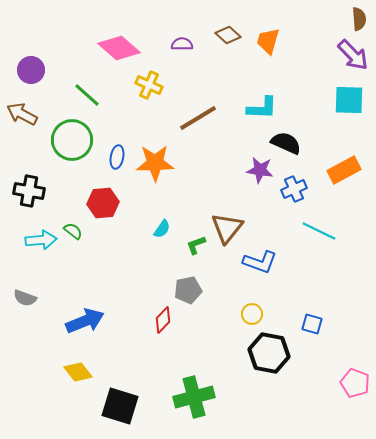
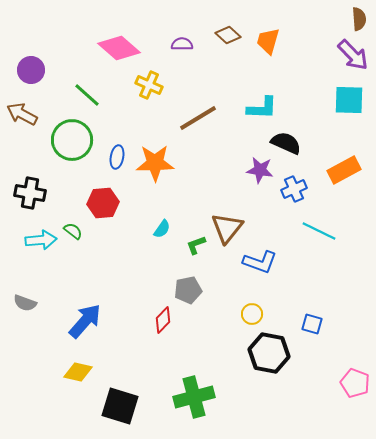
black cross: moved 1 px right, 2 px down
gray semicircle: moved 5 px down
blue arrow: rotated 27 degrees counterclockwise
yellow diamond: rotated 40 degrees counterclockwise
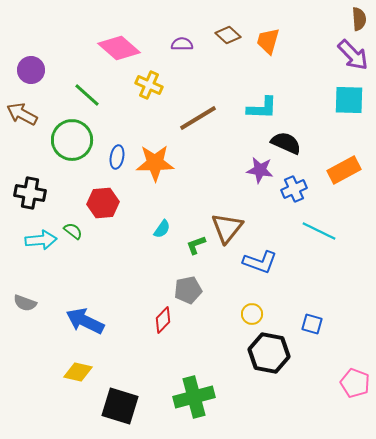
blue arrow: rotated 105 degrees counterclockwise
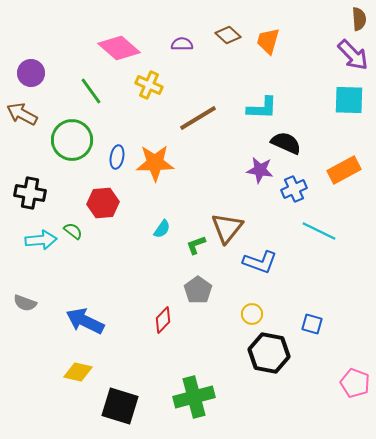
purple circle: moved 3 px down
green line: moved 4 px right, 4 px up; rotated 12 degrees clockwise
gray pentagon: moved 10 px right; rotated 24 degrees counterclockwise
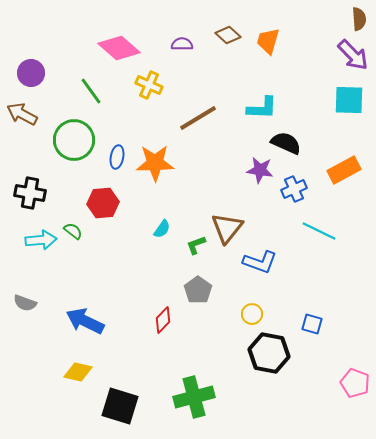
green circle: moved 2 px right
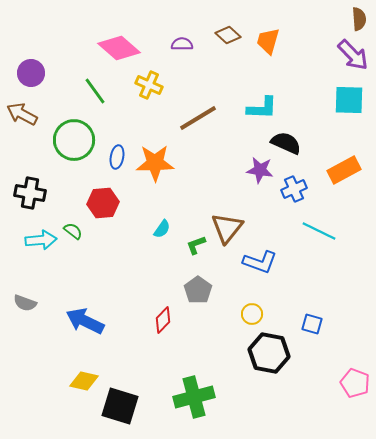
green line: moved 4 px right
yellow diamond: moved 6 px right, 9 px down
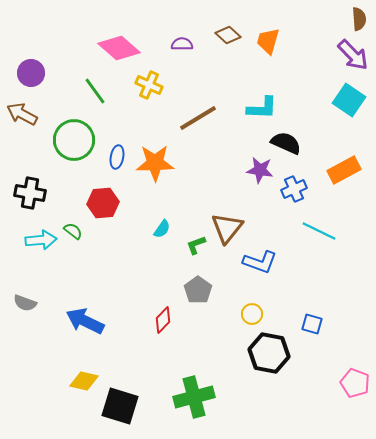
cyan square: rotated 32 degrees clockwise
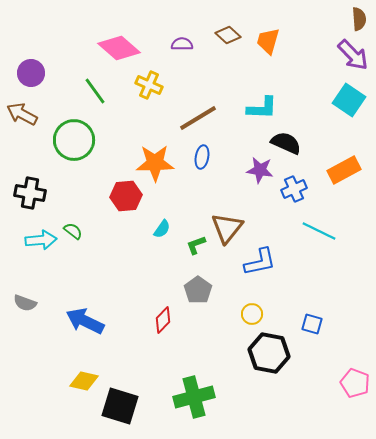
blue ellipse: moved 85 px right
red hexagon: moved 23 px right, 7 px up
blue L-shape: rotated 32 degrees counterclockwise
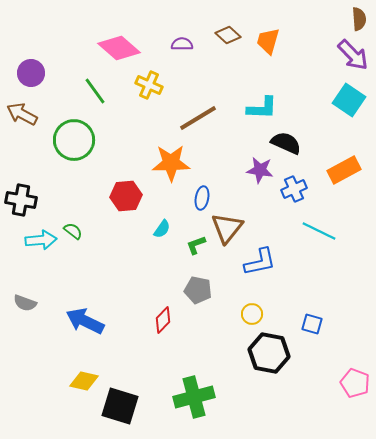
blue ellipse: moved 41 px down
orange star: moved 16 px right
black cross: moved 9 px left, 7 px down
gray pentagon: rotated 24 degrees counterclockwise
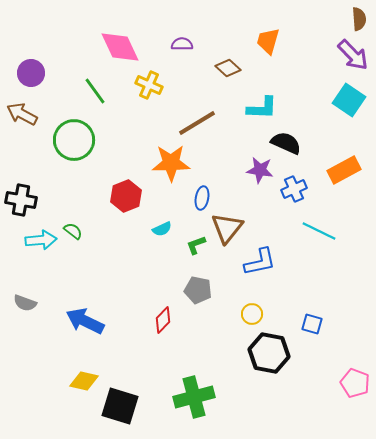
brown diamond: moved 33 px down
pink diamond: moved 1 px right, 1 px up; rotated 24 degrees clockwise
brown line: moved 1 px left, 5 px down
red hexagon: rotated 16 degrees counterclockwise
cyan semicircle: rotated 30 degrees clockwise
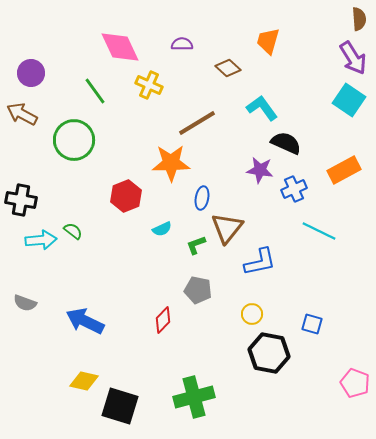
purple arrow: moved 3 px down; rotated 12 degrees clockwise
cyan L-shape: rotated 128 degrees counterclockwise
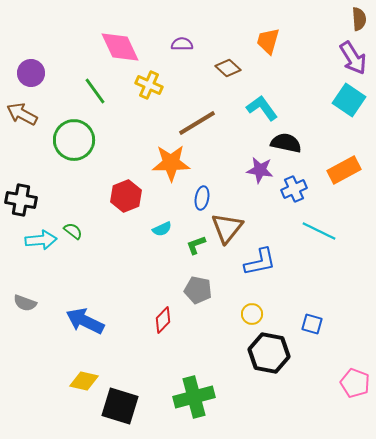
black semicircle: rotated 12 degrees counterclockwise
